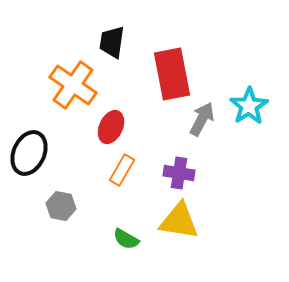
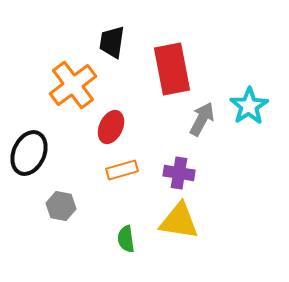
red rectangle: moved 5 px up
orange cross: rotated 18 degrees clockwise
orange rectangle: rotated 44 degrees clockwise
green semicircle: rotated 52 degrees clockwise
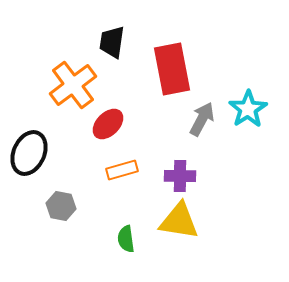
cyan star: moved 1 px left, 3 px down
red ellipse: moved 3 px left, 3 px up; rotated 20 degrees clockwise
purple cross: moved 1 px right, 3 px down; rotated 8 degrees counterclockwise
